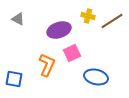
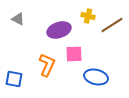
brown line: moved 4 px down
pink square: moved 2 px right, 1 px down; rotated 24 degrees clockwise
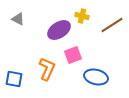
yellow cross: moved 6 px left
purple ellipse: rotated 15 degrees counterclockwise
pink square: moved 1 px left, 1 px down; rotated 18 degrees counterclockwise
orange L-shape: moved 4 px down
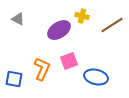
pink square: moved 4 px left, 6 px down
orange L-shape: moved 5 px left
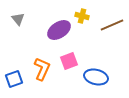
gray triangle: rotated 24 degrees clockwise
brown line: rotated 10 degrees clockwise
blue square: rotated 30 degrees counterclockwise
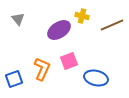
blue ellipse: moved 1 px down
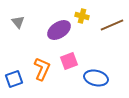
gray triangle: moved 3 px down
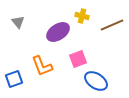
purple ellipse: moved 1 px left, 2 px down
pink square: moved 9 px right, 2 px up
orange L-shape: moved 3 px up; rotated 135 degrees clockwise
blue ellipse: moved 3 px down; rotated 20 degrees clockwise
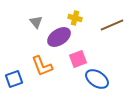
yellow cross: moved 7 px left, 2 px down
gray triangle: moved 18 px right
purple ellipse: moved 1 px right, 5 px down
blue ellipse: moved 1 px right, 2 px up
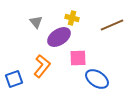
yellow cross: moved 3 px left
pink square: moved 1 px up; rotated 18 degrees clockwise
orange L-shape: rotated 120 degrees counterclockwise
